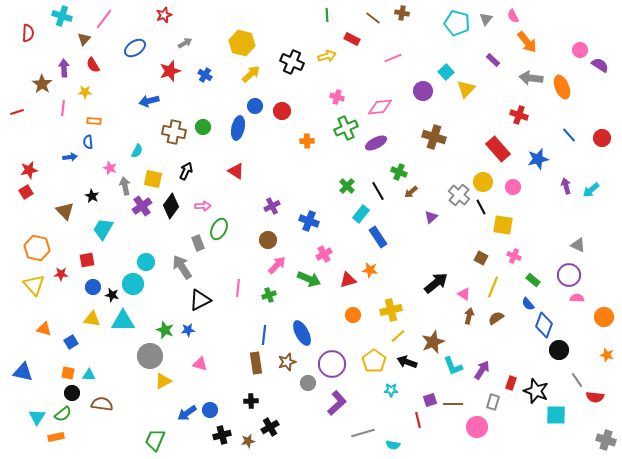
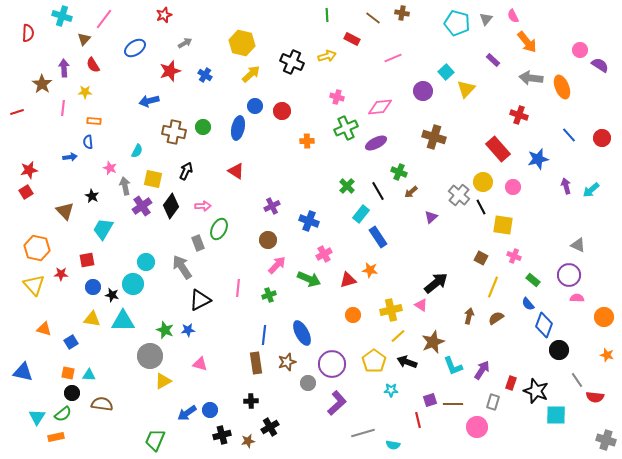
pink triangle at (464, 294): moved 43 px left, 11 px down
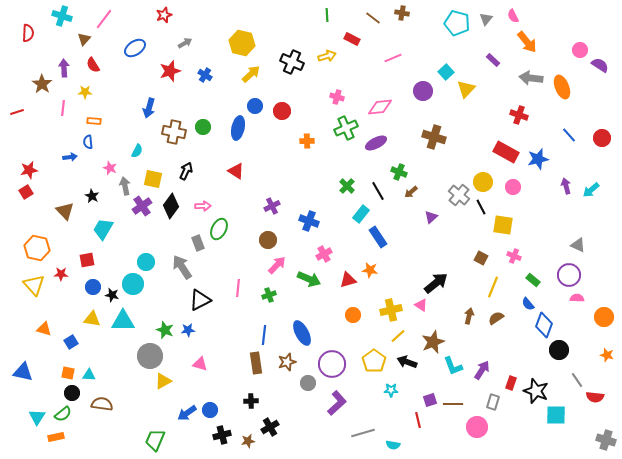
blue arrow at (149, 101): moved 7 px down; rotated 60 degrees counterclockwise
red rectangle at (498, 149): moved 8 px right, 3 px down; rotated 20 degrees counterclockwise
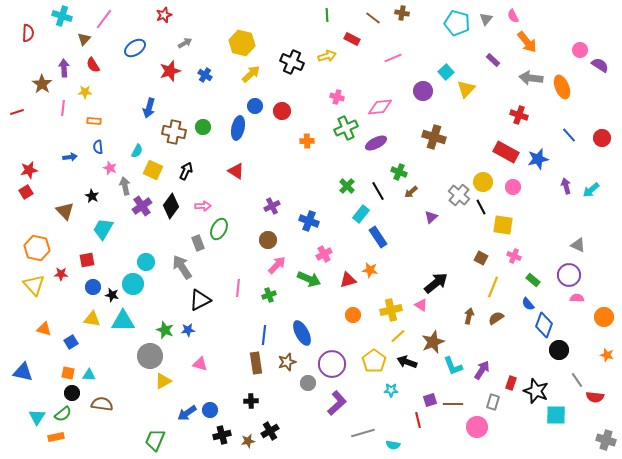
blue semicircle at (88, 142): moved 10 px right, 5 px down
yellow square at (153, 179): moved 9 px up; rotated 12 degrees clockwise
black cross at (270, 427): moved 4 px down
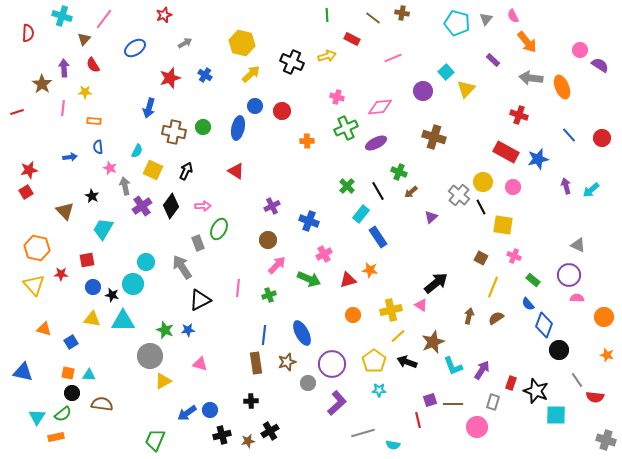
red star at (170, 71): moved 7 px down
cyan star at (391, 390): moved 12 px left
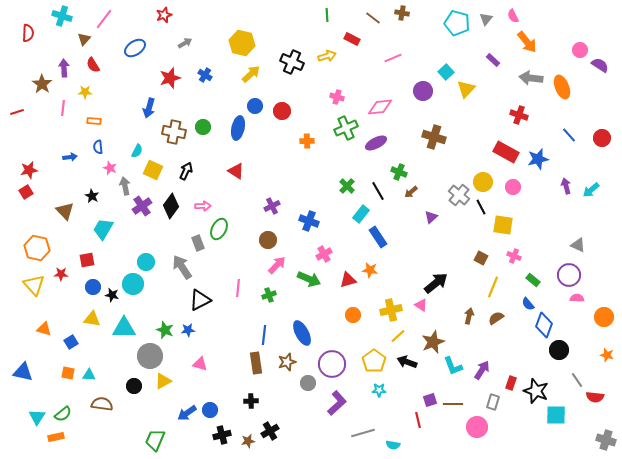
cyan triangle at (123, 321): moved 1 px right, 7 px down
black circle at (72, 393): moved 62 px right, 7 px up
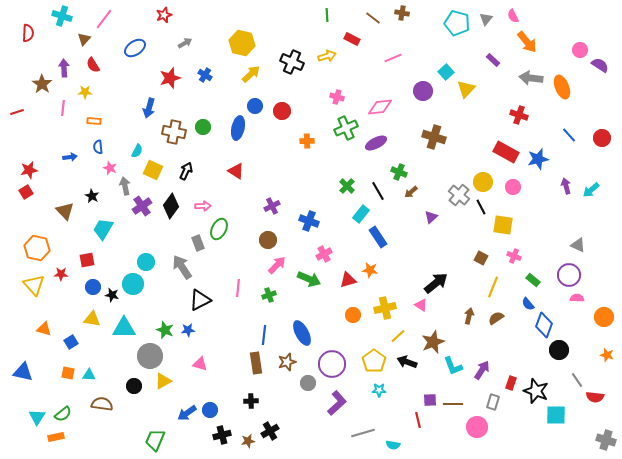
yellow cross at (391, 310): moved 6 px left, 2 px up
purple square at (430, 400): rotated 16 degrees clockwise
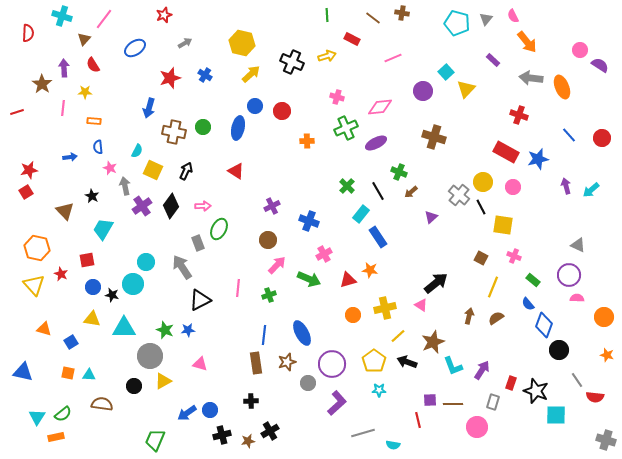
red star at (61, 274): rotated 24 degrees clockwise
